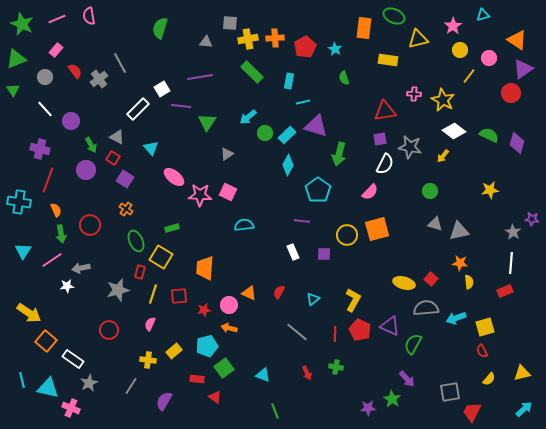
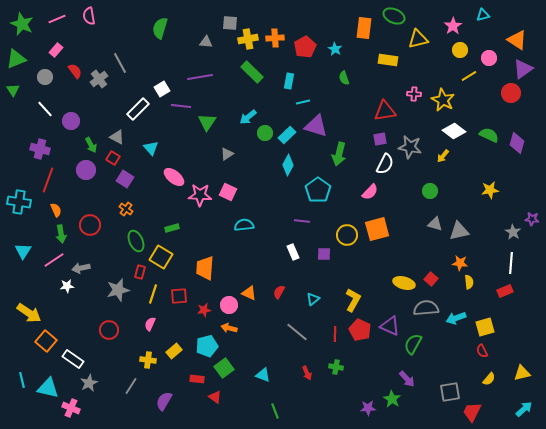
yellow line at (469, 76): rotated 21 degrees clockwise
pink line at (52, 260): moved 2 px right
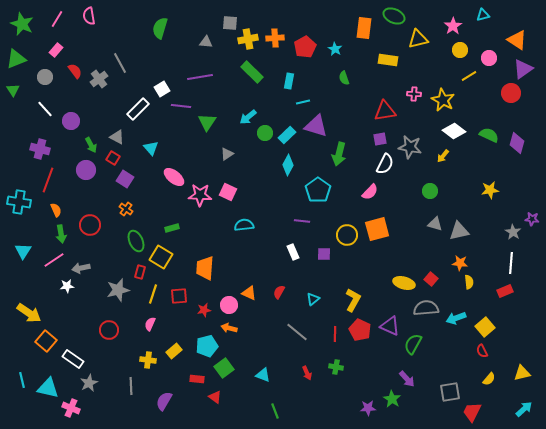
pink line at (57, 19): rotated 36 degrees counterclockwise
yellow square at (485, 327): rotated 24 degrees counterclockwise
gray line at (131, 386): rotated 36 degrees counterclockwise
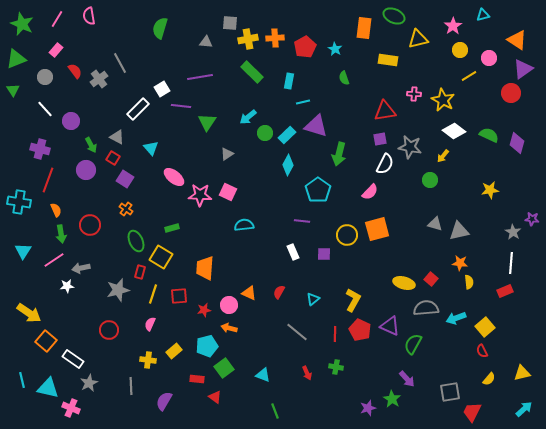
green circle at (430, 191): moved 11 px up
purple star at (368, 408): rotated 14 degrees counterclockwise
